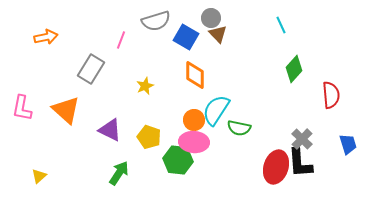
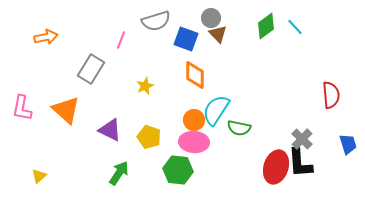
cyan line: moved 14 px right, 2 px down; rotated 18 degrees counterclockwise
blue square: moved 2 px down; rotated 10 degrees counterclockwise
green diamond: moved 28 px left, 43 px up; rotated 12 degrees clockwise
green hexagon: moved 10 px down
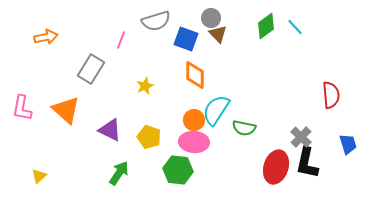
green semicircle: moved 5 px right
gray cross: moved 1 px left, 2 px up
black L-shape: moved 7 px right; rotated 16 degrees clockwise
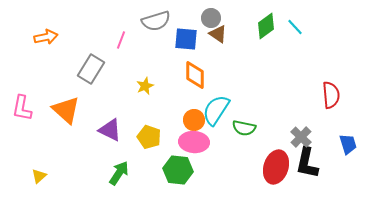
brown triangle: rotated 12 degrees counterclockwise
blue square: rotated 15 degrees counterclockwise
